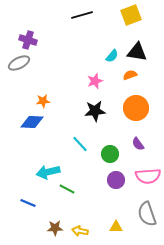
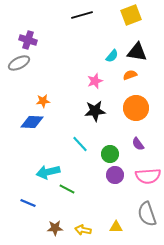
purple circle: moved 1 px left, 5 px up
yellow arrow: moved 3 px right, 1 px up
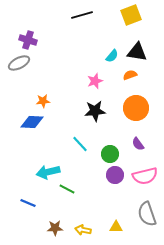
pink semicircle: moved 3 px left; rotated 10 degrees counterclockwise
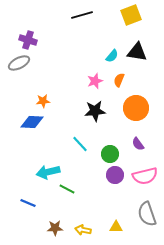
orange semicircle: moved 11 px left, 5 px down; rotated 48 degrees counterclockwise
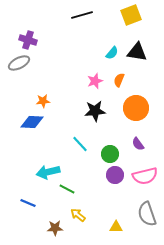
cyan semicircle: moved 3 px up
yellow arrow: moved 5 px left, 15 px up; rotated 28 degrees clockwise
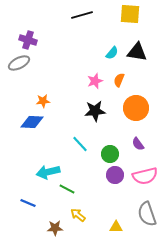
yellow square: moved 1 px left, 1 px up; rotated 25 degrees clockwise
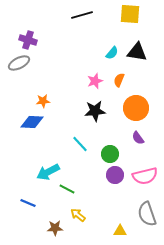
purple semicircle: moved 6 px up
cyan arrow: rotated 15 degrees counterclockwise
yellow triangle: moved 4 px right, 4 px down
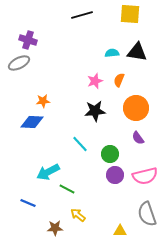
cyan semicircle: rotated 136 degrees counterclockwise
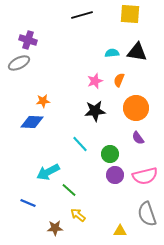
green line: moved 2 px right, 1 px down; rotated 14 degrees clockwise
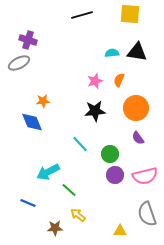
blue diamond: rotated 65 degrees clockwise
